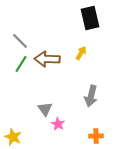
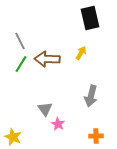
gray line: rotated 18 degrees clockwise
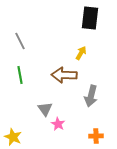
black rectangle: rotated 20 degrees clockwise
brown arrow: moved 17 px right, 16 px down
green line: moved 1 px left, 11 px down; rotated 42 degrees counterclockwise
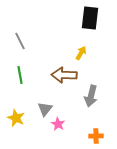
gray triangle: rotated 14 degrees clockwise
yellow star: moved 3 px right, 19 px up
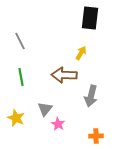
green line: moved 1 px right, 2 px down
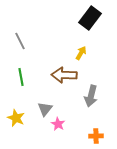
black rectangle: rotated 30 degrees clockwise
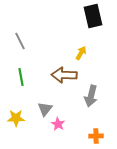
black rectangle: moved 3 px right, 2 px up; rotated 50 degrees counterclockwise
yellow star: rotated 24 degrees counterclockwise
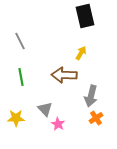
black rectangle: moved 8 px left
gray triangle: rotated 21 degrees counterclockwise
orange cross: moved 18 px up; rotated 32 degrees counterclockwise
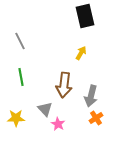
brown arrow: moved 10 px down; rotated 85 degrees counterclockwise
